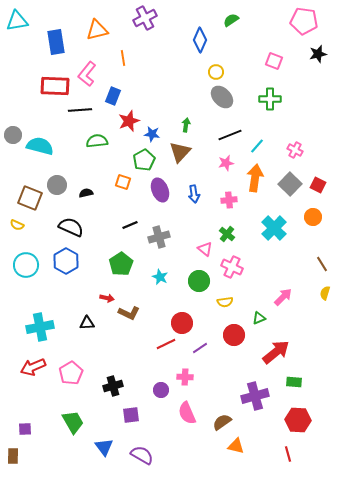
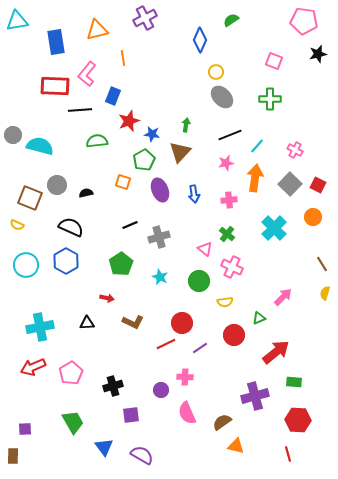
brown L-shape at (129, 313): moved 4 px right, 9 px down
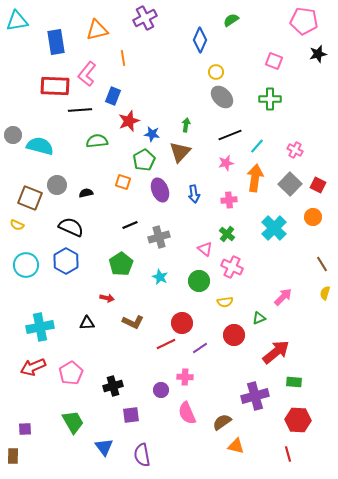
purple semicircle at (142, 455): rotated 130 degrees counterclockwise
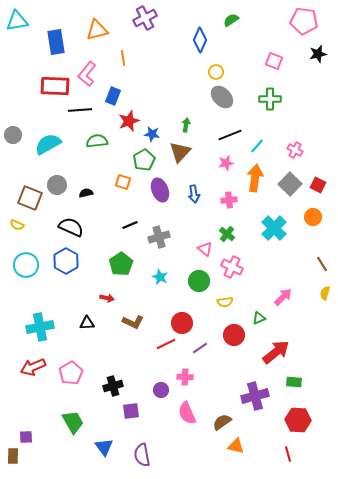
cyan semicircle at (40, 146): moved 8 px right, 2 px up; rotated 44 degrees counterclockwise
purple square at (131, 415): moved 4 px up
purple square at (25, 429): moved 1 px right, 8 px down
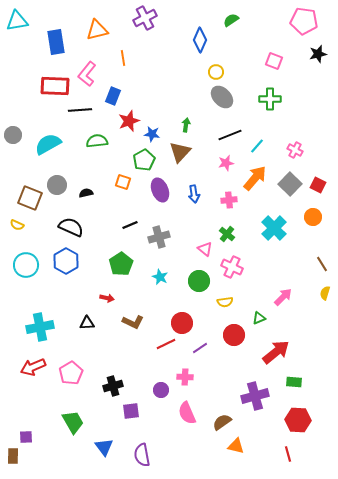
orange arrow at (255, 178): rotated 32 degrees clockwise
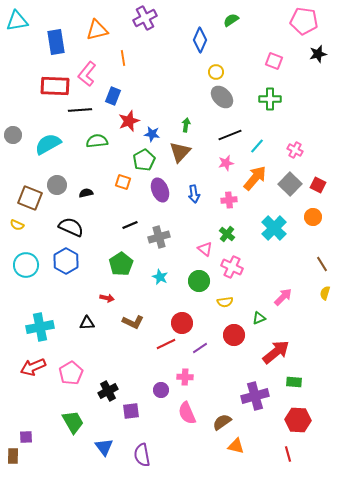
black cross at (113, 386): moved 5 px left, 5 px down; rotated 12 degrees counterclockwise
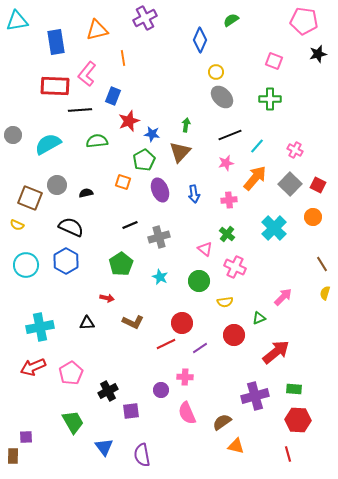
pink cross at (232, 267): moved 3 px right
green rectangle at (294, 382): moved 7 px down
